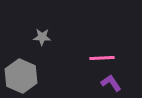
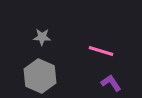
pink line: moved 1 px left, 7 px up; rotated 20 degrees clockwise
gray hexagon: moved 19 px right
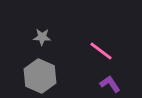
pink line: rotated 20 degrees clockwise
purple L-shape: moved 1 px left, 1 px down
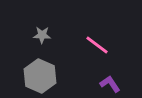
gray star: moved 2 px up
pink line: moved 4 px left, 6 px up
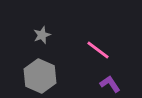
gray star: rotated 24 degrees counterclockwise
pink line: moved 1 px right, 5 px down
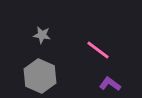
gray star: rotated 30 degrees clockwise
purple L-shape: rotated 20 degrees counterclockwise
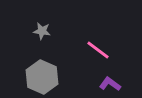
gray star: moved 4 px up
gray hexagon: moved 2 px right, 1 px down
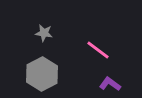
gray star: moved 2 px right, 2 px down
gray hexagon: moved 3 px up; rotated 8 degrees clockwise
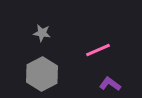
gray star: moved 2 px left
pink line: rotated 60 degrees counterclockwise
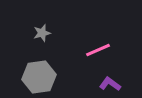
gray star: rotated 24 degrees counterclockwise
gray hexagon: moved 3 px left, 3 px down; rotated 20 degrees clockwise
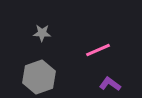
gray star: rotated 18 degrees clockwise
gray hexagon: rotated 12 degrees counterclockwise
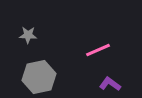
gray star: moved 14 px left, 2 px down
gray hexagon: rotated 8 degrees clockwise
